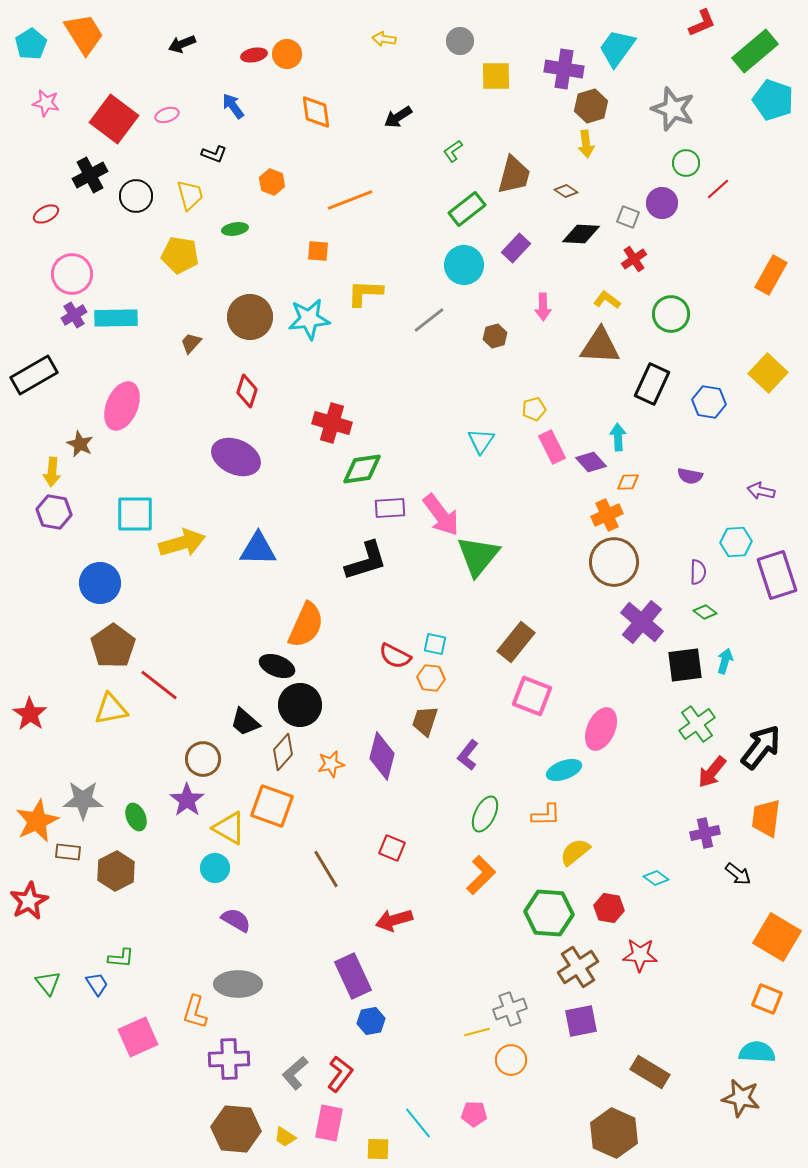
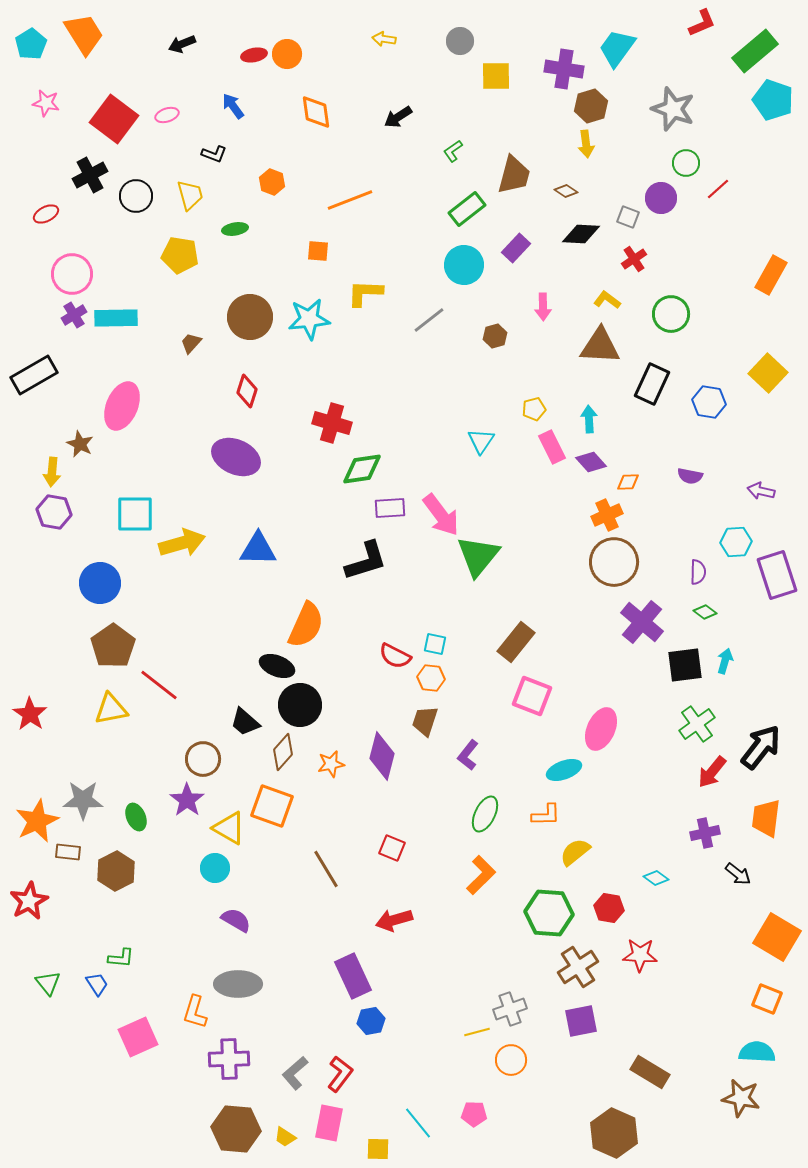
purple circle at (662, 203): moved 1 px left, 5 px up
cyan arrow at (618, 437): moved 29 px left, 18 px up
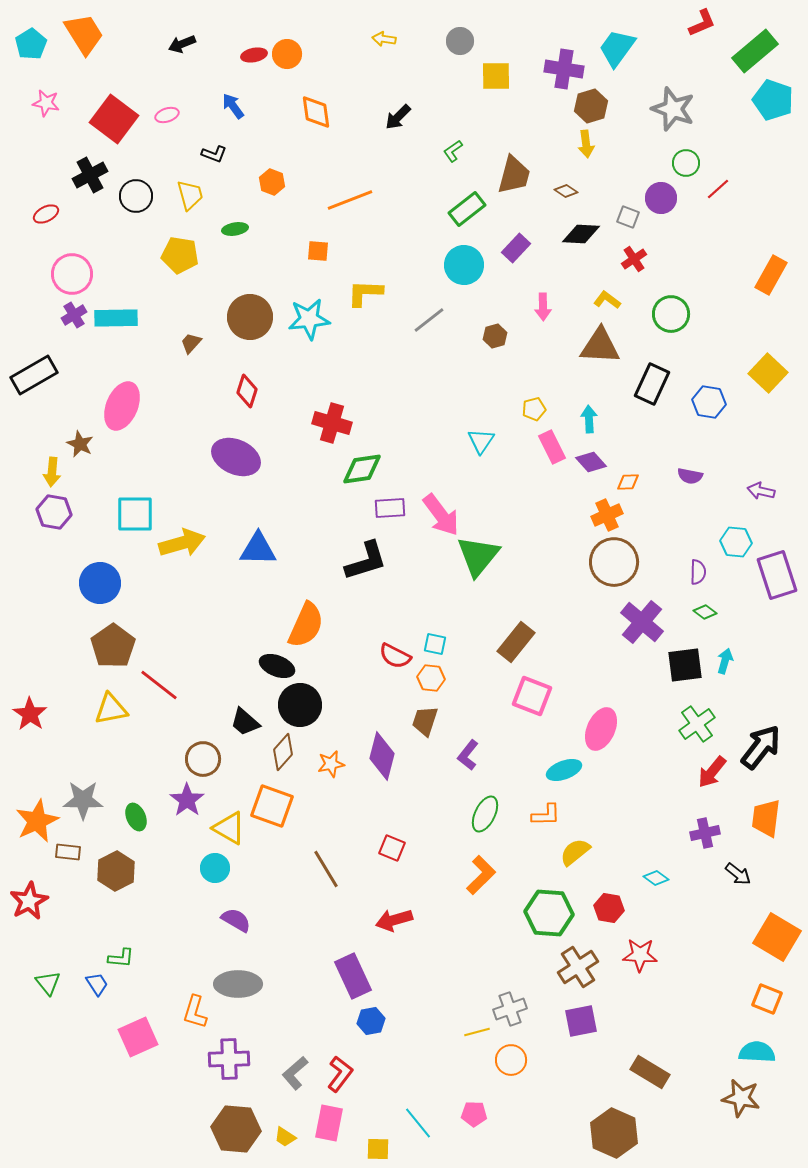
black arrow at (398, 117): rotated 12 degrees counterclockwise
cyan hexagon at (736, 542): rotated 8 degrees clockwise
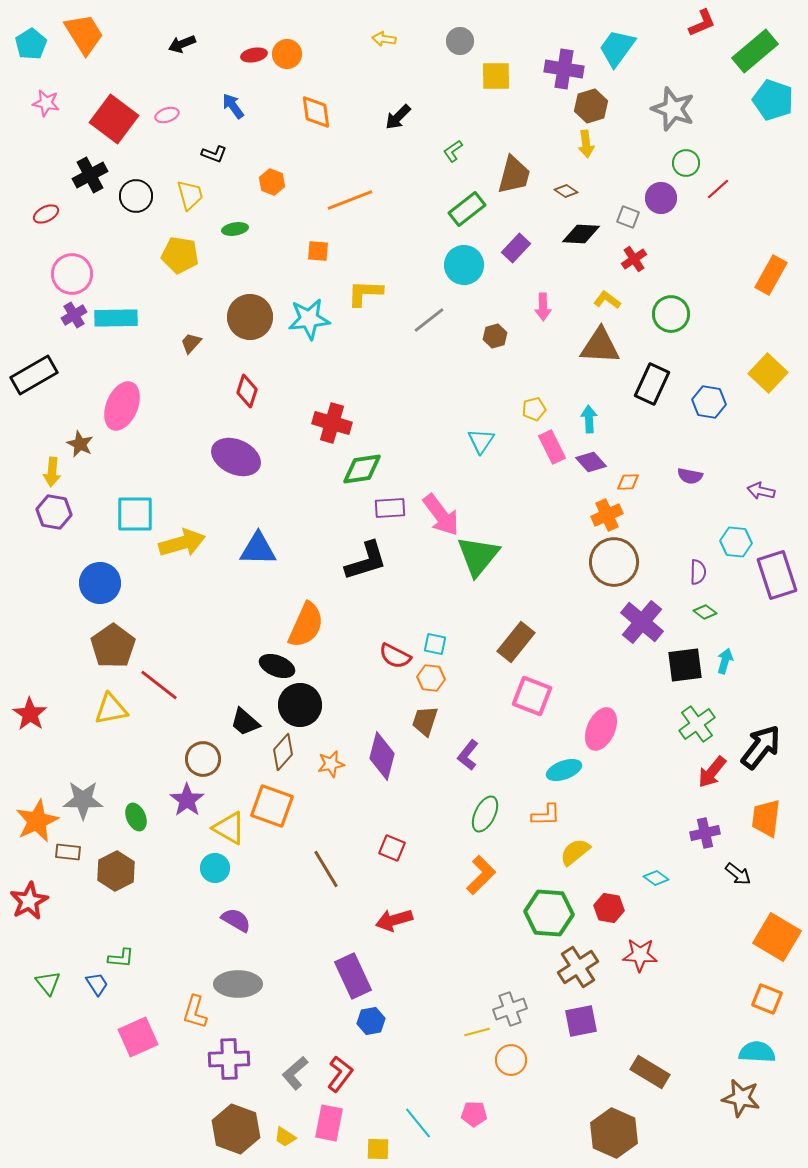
brown hexagon at (236, 1129): rotated 15 degrees clockwise
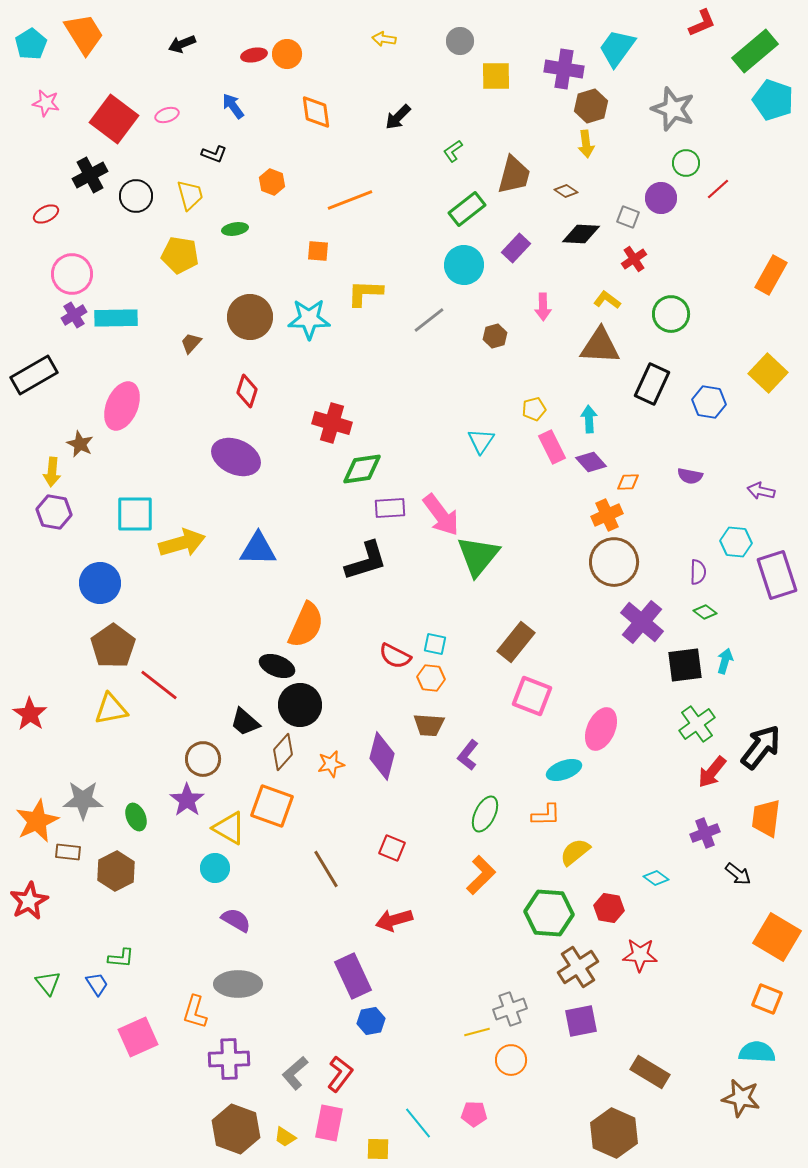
cyan star at (309, 319): rotated 6 degrees clockwise
brown trapezoid at (425, 721): moved 4 px right, 4 px down; rotated 104 degrees counterclockwise
purple cross at (705, 833): rotated 8 degrees counterclockwise
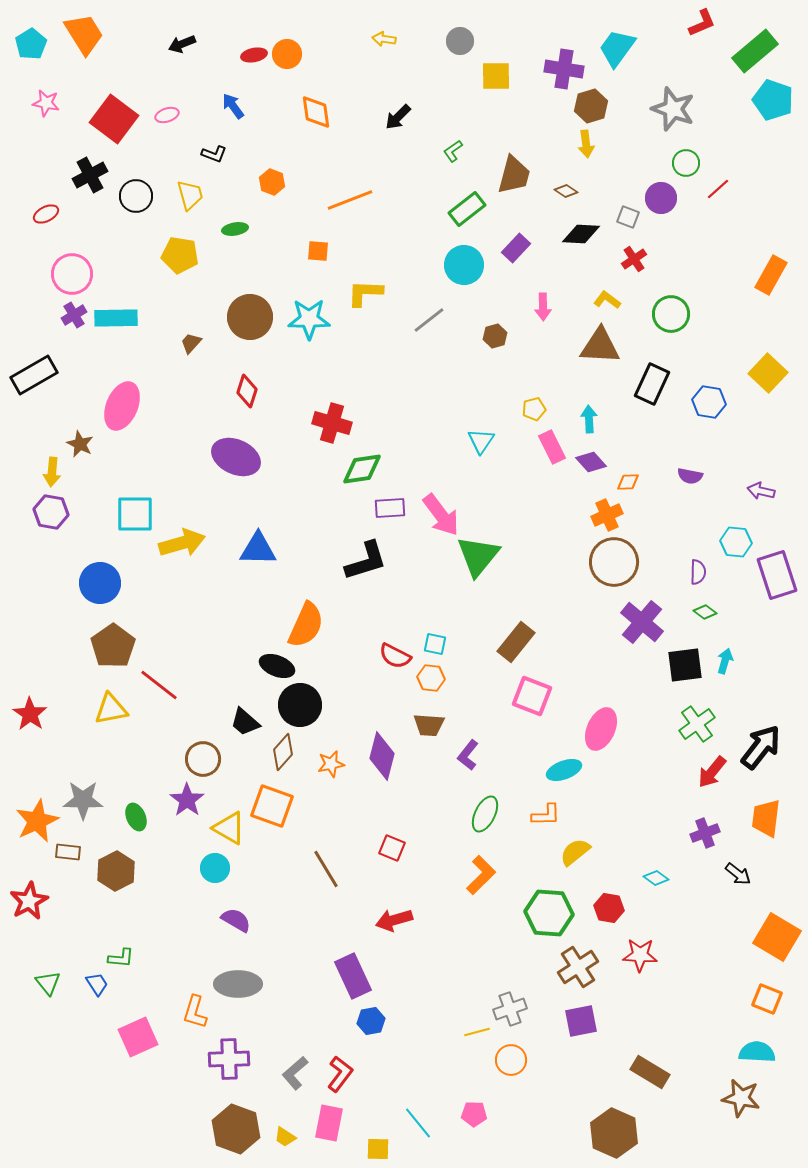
purple hexagon at (54, 512): moved 3 px left
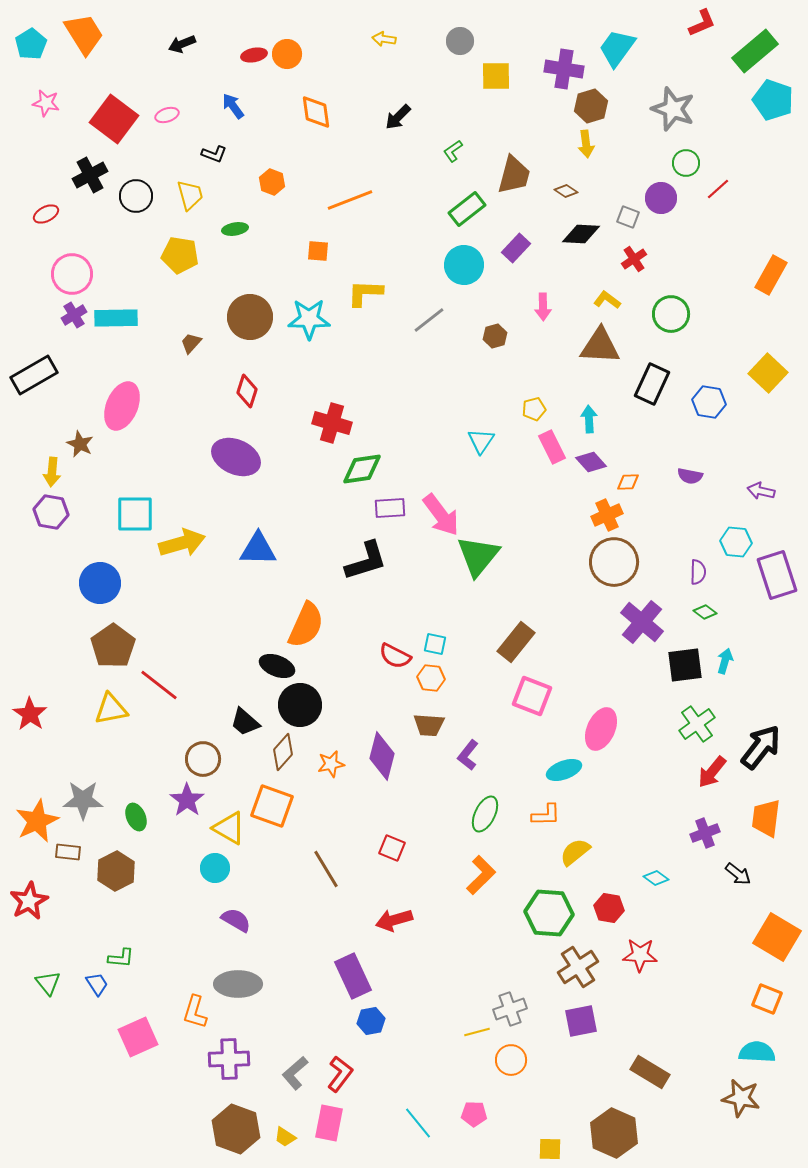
yellow square at (378, 1149): moved 172 px right
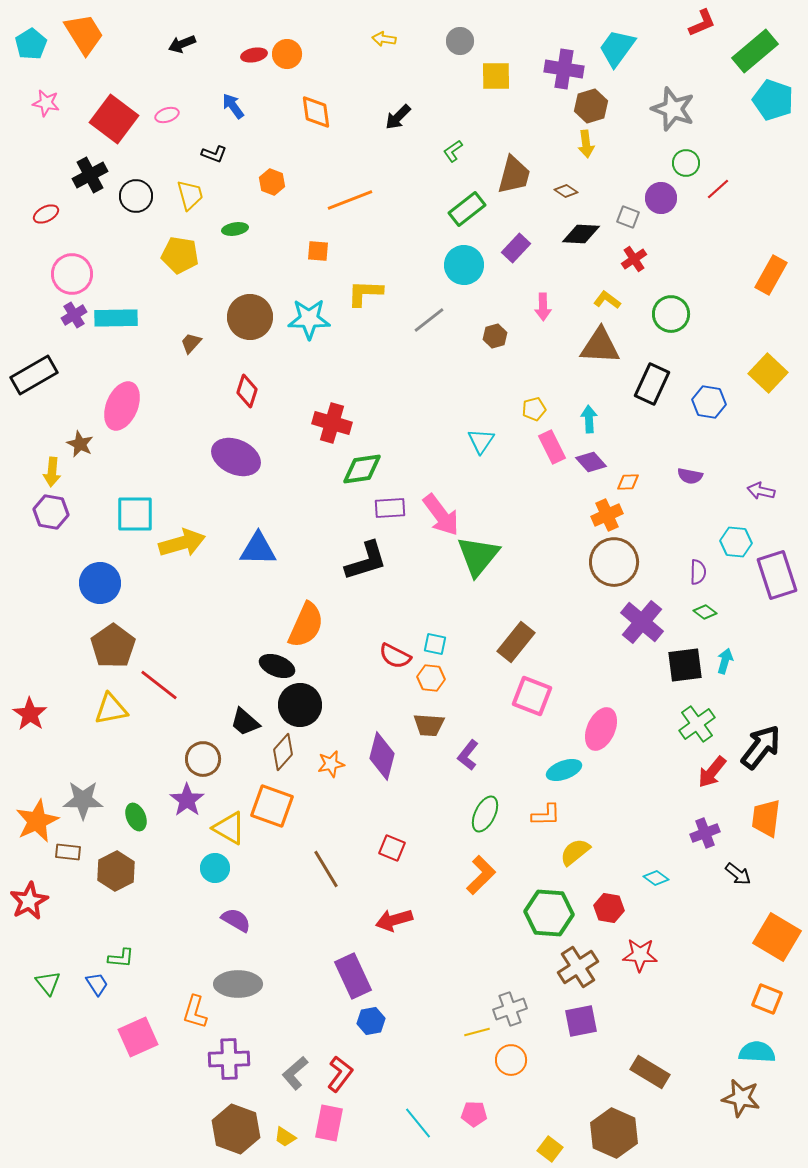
yellow square at (550, 1149): rotated 35 degrees clockwise
